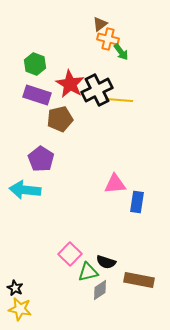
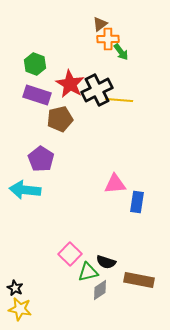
orange cross: rotated 15 degrees counterclockwise
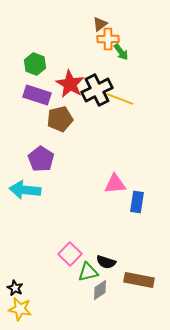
yellow line: moved 1 px right, 1 px up; rotated 16 degrees clockwise
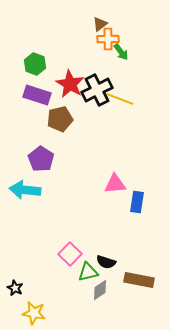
yellow star: moved 14 px right, 4 px down
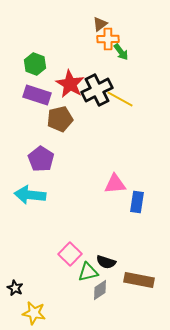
yellow line: rotated 8 degrees clockwise
cyan arrow: moved 5 px right, 5 px down
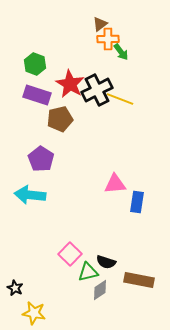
yellow line: rotated 8 degrees counterclockwise
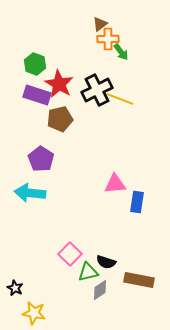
red star: moved 11 px left
cyan arrow: moved 2 px up
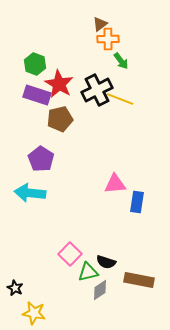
green arrow: moved 9 px down
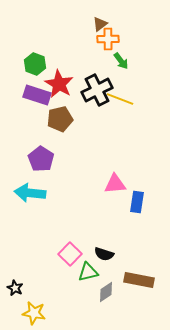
black semicircle: moved 2 px left, 8 px up
gray diamond: moved 6 px right, 2 px down
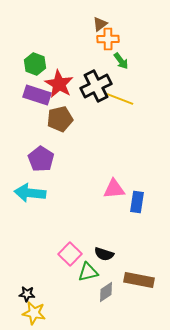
black cross: moved 1 px left, 4 px up
pink triangle: moved 1 px left, 5 px down
black star: moved 12 px right, 6 px down; rotated 21 degrees counterclockwise
